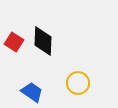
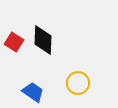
black diamond: moved 1 px up
blue trapezoid: moved 1 px right
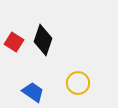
black diamond: rotated 16 degrees clockwise
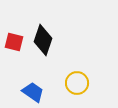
red square: rotated 18 degrees counterclockwise
yellow circle: moved 1 px left
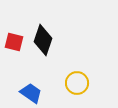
blue trapezoid: moved 2 px left, 1 px down
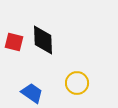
black diamond: rotated 20 degrees counterclockwise
blue trapezoid: moved 1 px right
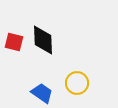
blue trapezoid: moved 10 px right
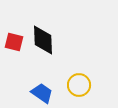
yellow circle: moved 2 px right, 2 px down
